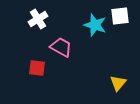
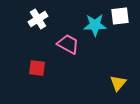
cyan star: rotated 20 degrees counterclockwise
pink trapezoid: moved 7 px right, 3 px up
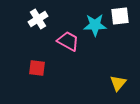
pink trapezoid: moved 3 px up
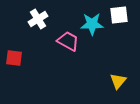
white square: moved 1 px left, 1 px up
cyan star: moved 3 px left, 1 px up
red square: moved 23 px left, 10 px up
yellow triangle: moved 2 px up
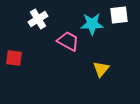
yellow triangle: moved 17 px left, 12 px up
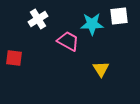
white square: moved 1 px down
yellow triangle: rotated 12 degrees counterclockwise
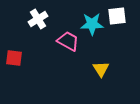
white square: moved 2 px left
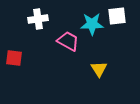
white cross: rotated 24 degrees clockwise
yellow triangle: moved 2 px left
